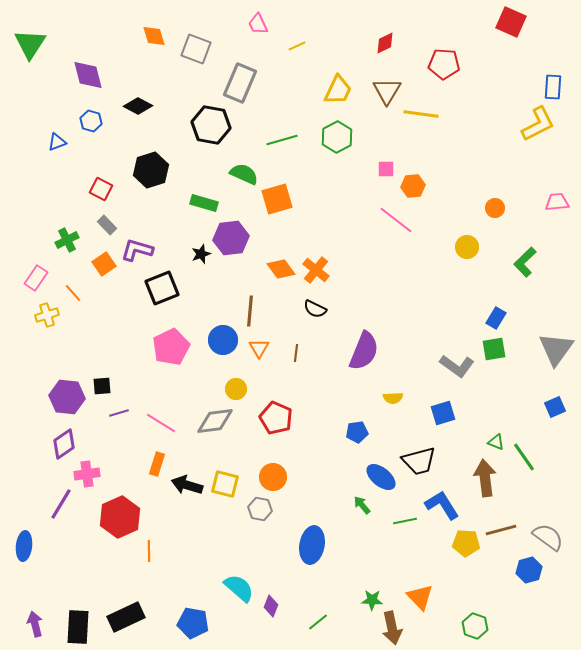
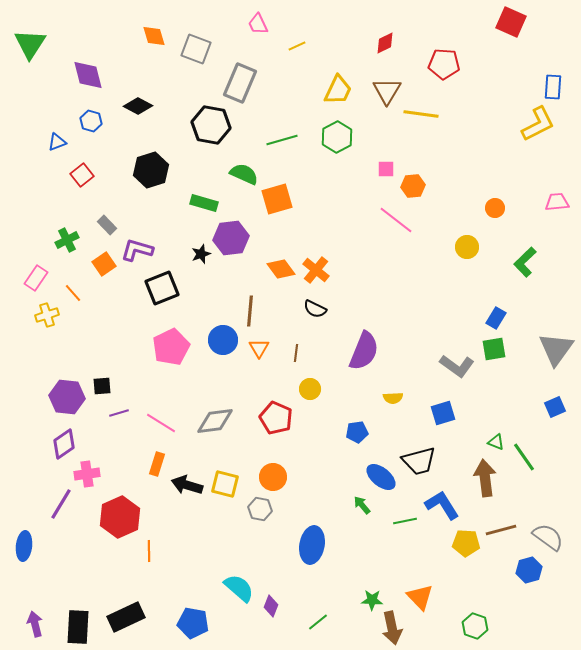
red square at (101, 189): moved 19 px left, 14 px up; rotated 25 degrees clockwise
yellow circle at (236, 389): moved 74 px right
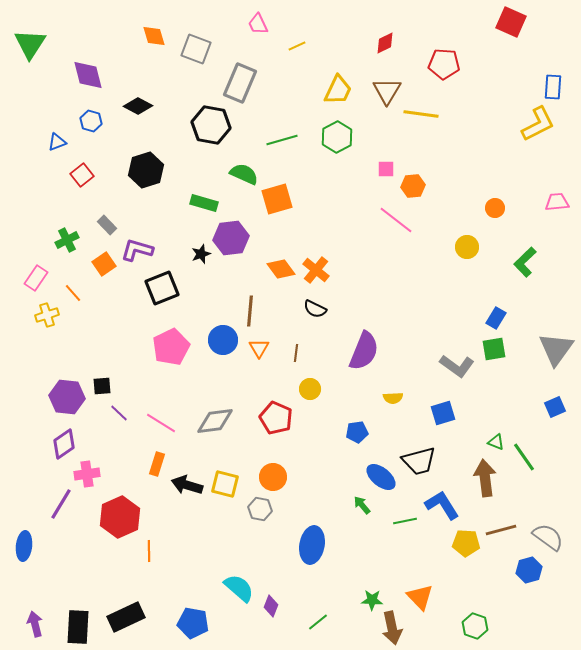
black hexagon at (151, 170): moved 5 px left
purple line at (119, 413): rotated 60 degrees clockwise
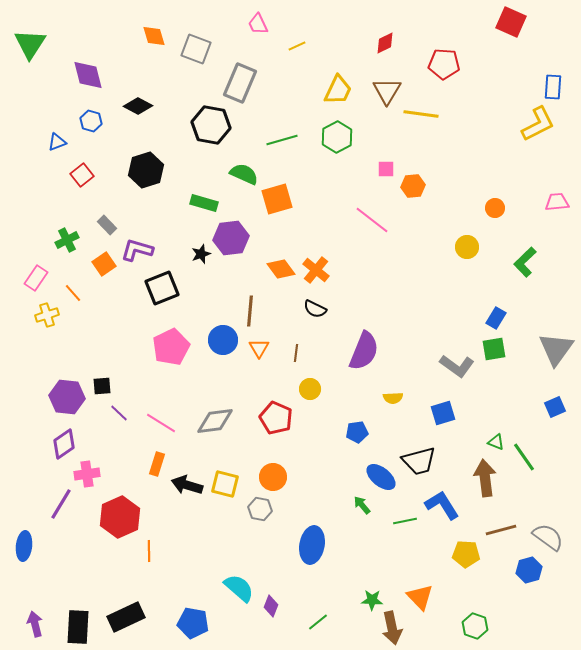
pink line at (396, 220): moved 24 px left
yellow pentagon at (466, 543): moved 11 px down
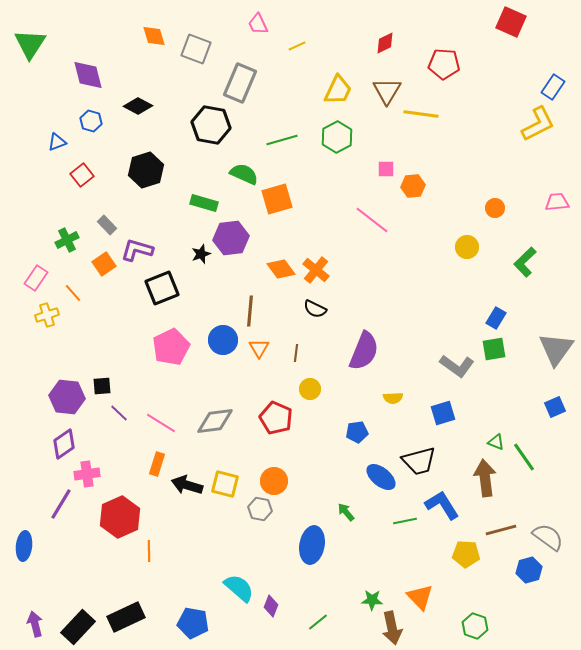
blue rectangle at (553, 87): rotated 30 degrees clockwise
orange circle at (273, 477): moved 1 px right, 4 px down
green arrow at (362, 505): moved 16 px left, 7 px down
black rectangle at (78, 627): rotated 40 degrees clockwise
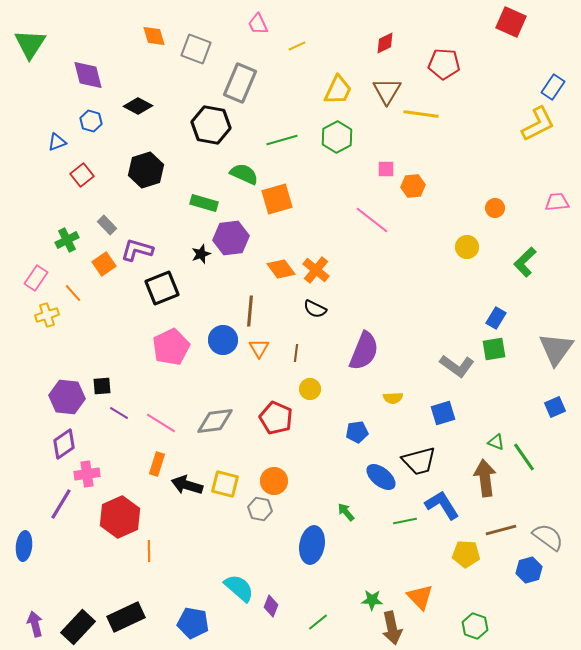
purple line at (119, 413): rotated 12 degrees counterclockwise
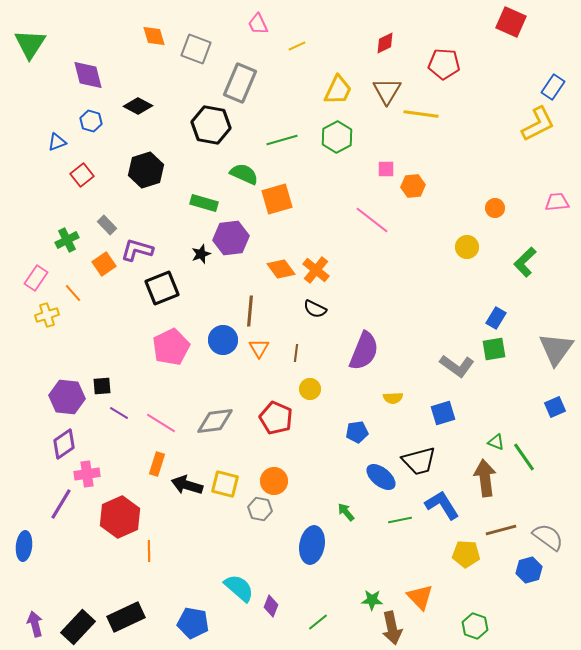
green line at (405, 521): moved 5 px left, 1 px up
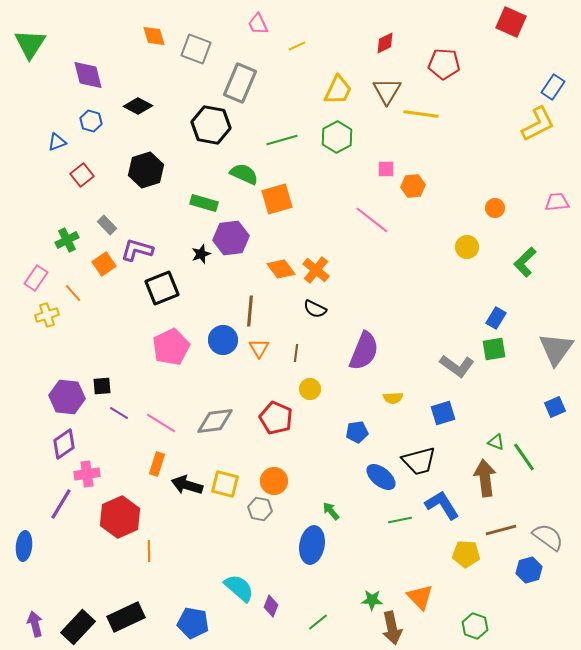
green arrow at (346, 512): moved 15 px left, 1 px up
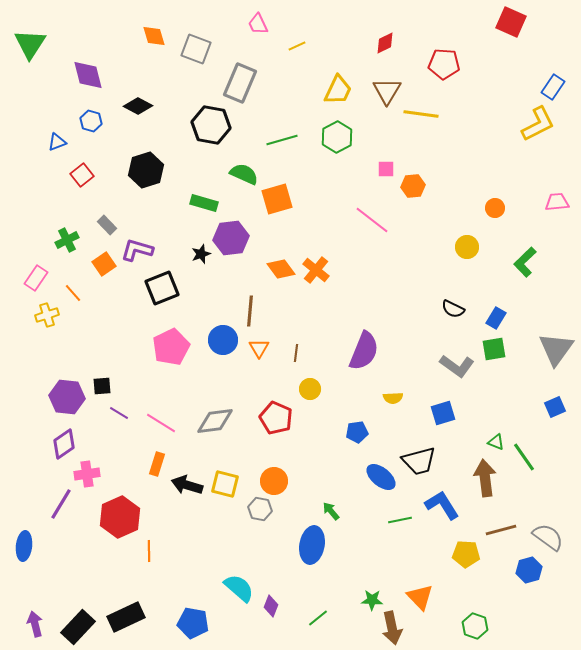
black semicircle at (315, 309): moved 138 px right
green line at (318, 622): moved 4 px up
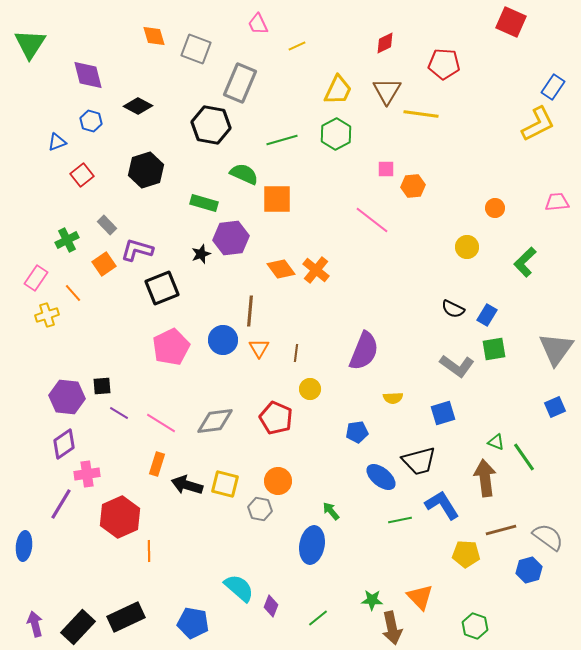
green hexagon at (337, 137): moved 1 px left, 3 px up
orange square at (277, 199): rotated 16 degrees clockwise
blue rectangle at (496, 318): moved 9 px left, 3 px up
orange circle at (274, 481): moved 4 px right
